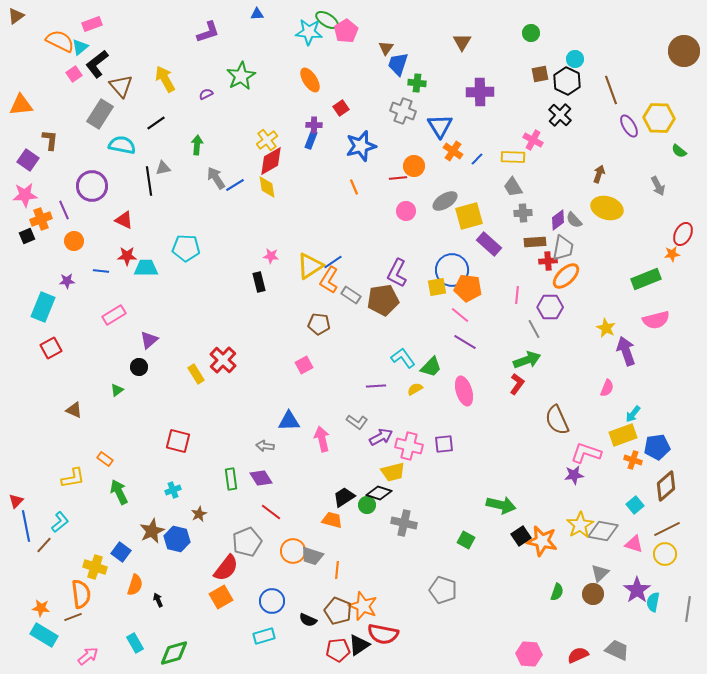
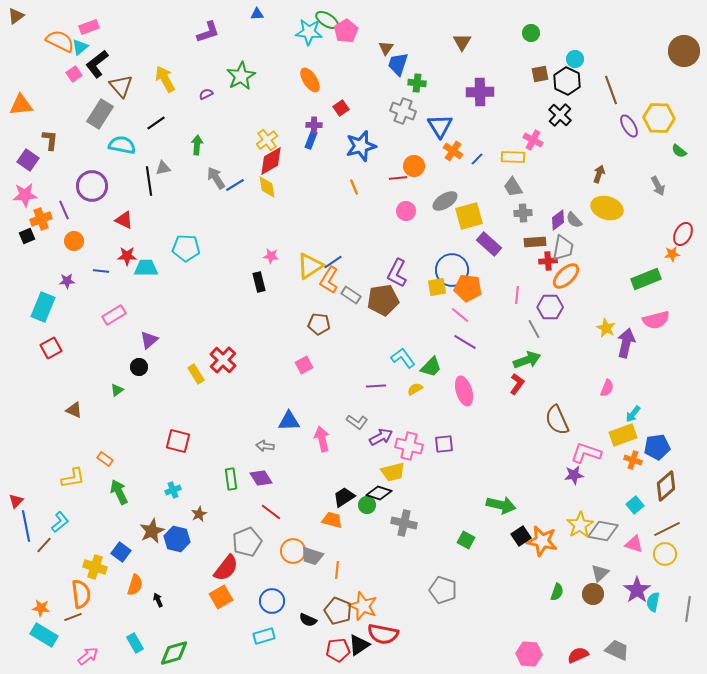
pink rectangle at (92, 24): moved 3 px left, 3 px down
purple arrow at (626, 351): moved 8 px up; rotated 32 degrees clockwise
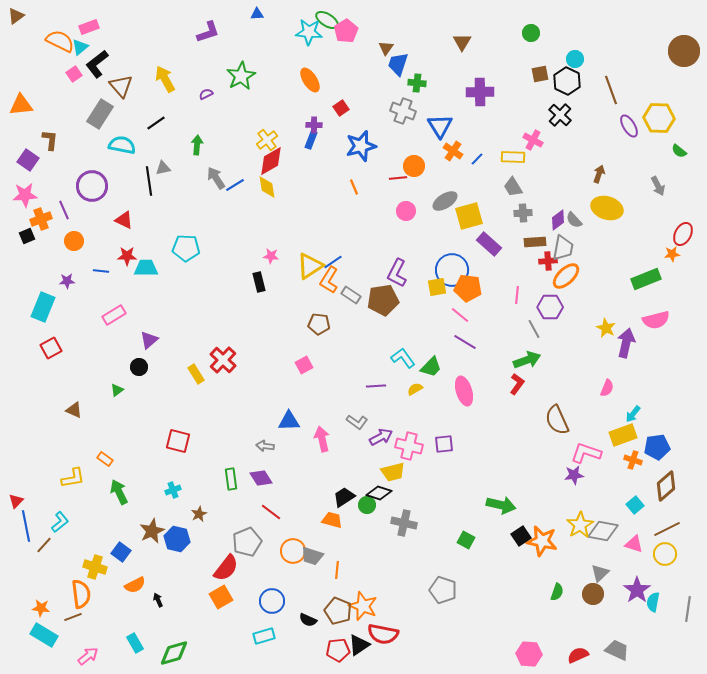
orange semicircle at (135, 585): rotated 45 degrees clockwise
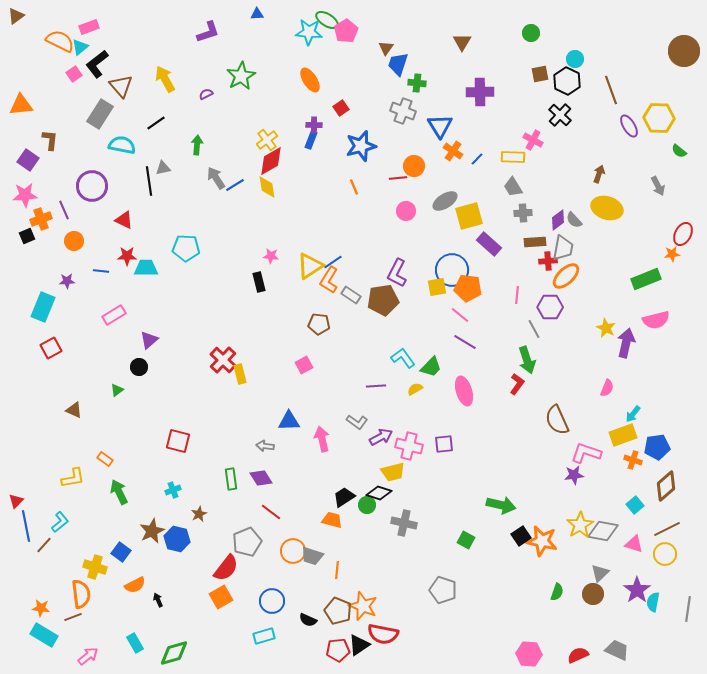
green arrow at (527, 360): rotated 92 degrees clockwise
yellow rectangle at (196, 374): moved 44 px right; rotated 18 degrees clockwise
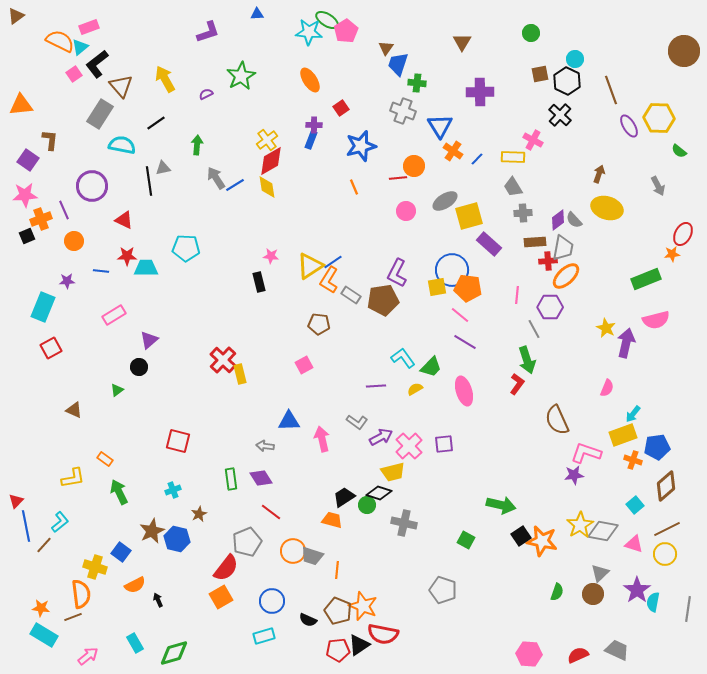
pink cross at (409, 446): rotated 32 degrees clockwise
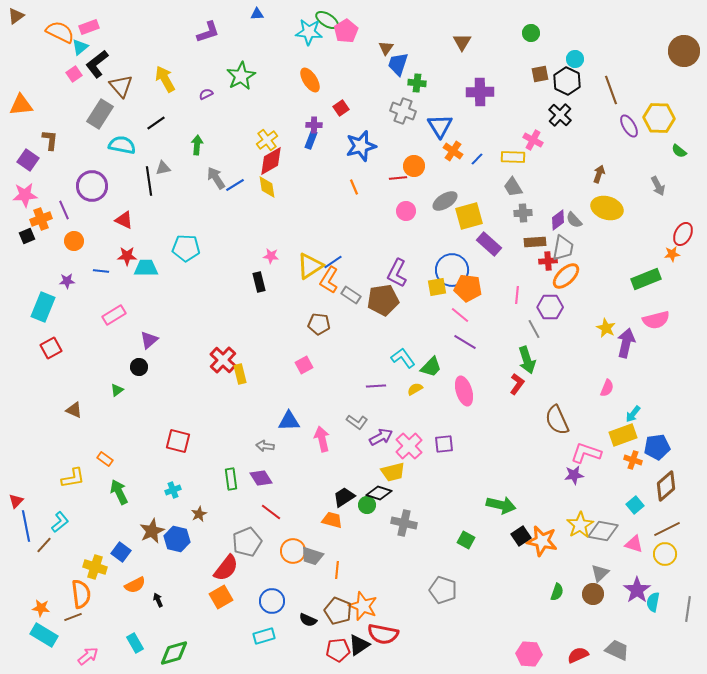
orange semicircle at (60, 41): moved 9 px up
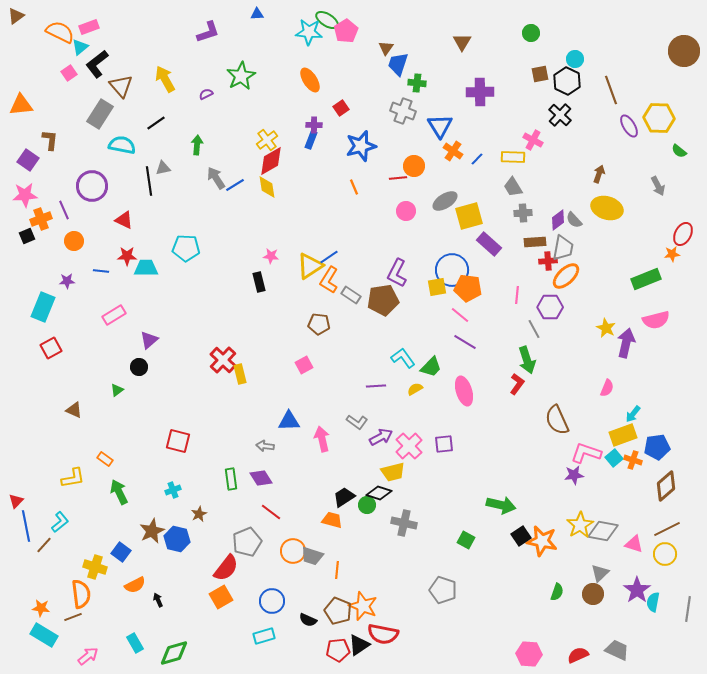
pink square at (74, 74): moved 5 px left, 1 px up
blue line at (333, 262): moved 4 px left, 5 px up
cyan square at (635, 505): moved 21 px left, 47 px up
